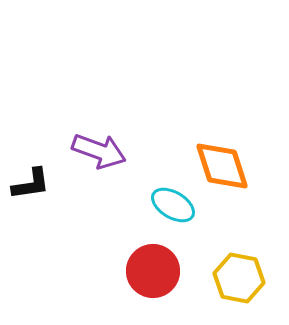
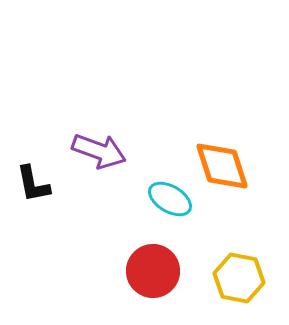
black L-shape: moved 2 px right; rotated 87 degrees clockwise
cyan ellipse: moved 3 px left, 6 px up
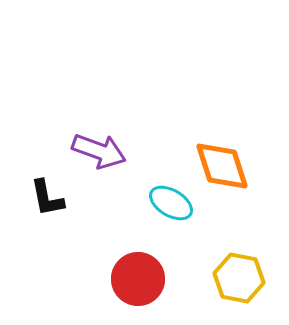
black L-shape: moved 14 px right, 14 px down
cyan ellipse: moved 1 px right, 4 px down
red circle: moved 15 px left, 8 px down
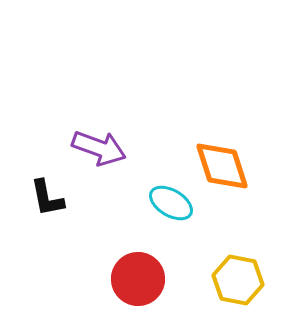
purple arrow: moved 3 px up
yellow hexagon: moved 1 px left, 2 px down
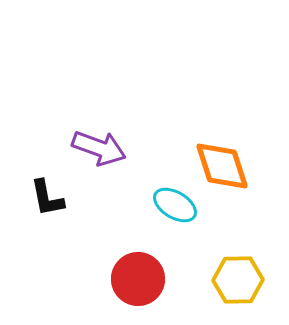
cyan ellipse: moved 4 px right, 2 px down
yellow hexagon: rotated 12 degrees counterclockwise
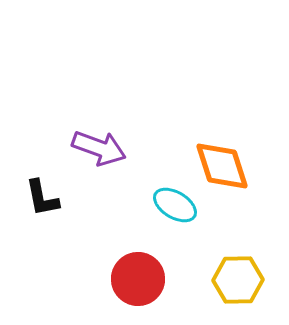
black L-shape: moved 5 px left
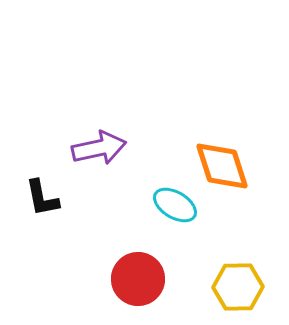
purple arrow: rotated 32 degrees counterclockwise
yellow hexagon: moved 7 px down
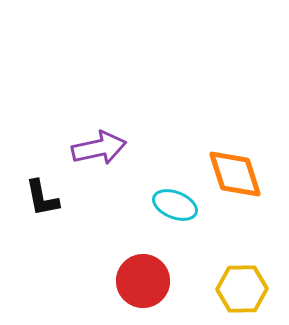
orange diamond: moved 13 px right, 8 px down
cyan ellipse: rotated 9 degrees counterclockwise
red circle: moved 5 px right, 2 px down
yellow hexagon: moved 4 px right, 2 px down
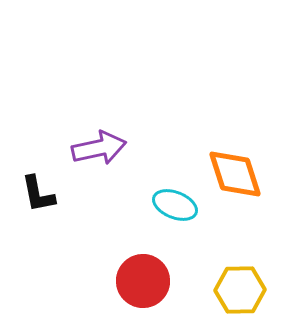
black L-shape: moved 4 px left, 4 px up
yellow hexagon: moved 2 px left, 1 px down
